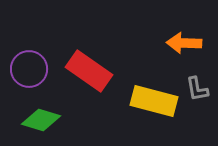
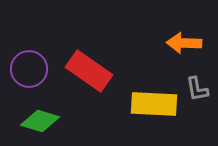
yellow rectangle: moved 3 px down; rotated 12 degrees counterclockwise
green diamond: moved 1 px left, 1 px down
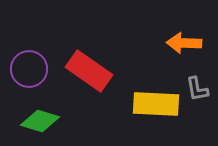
yellow rectangle: moved 2 px right
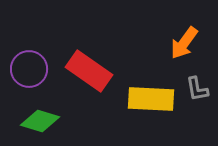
orange arrow: rotated 56 degrees counterclockwise
yellow rectangle: moved 5 px left, 5 px up
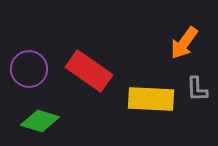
gray L-shape: rotated 8 degrees clockwise
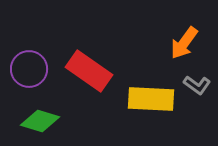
gray L-shape: moved 4 px up; rotated 52 degrees counterclockwise
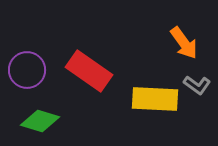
orange arrow: rotated 72 degrees counterclockwise
purple circle: moved 2 px left, 1 px down
yellow rectangle: moved 4 px right
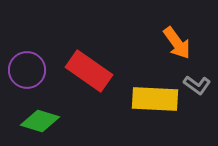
orange arrow: moved 7 px left
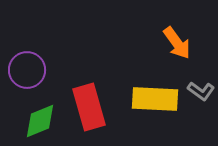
red rectangle: moved 36 px down; rotated 39 degrees clockwise
gray L-shape: moved 4 px right, 6 px down
green diamond: rotated 39 degrees counterclockwise
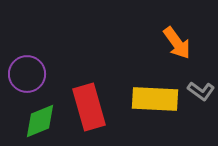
purple circle: moved 4 px down
